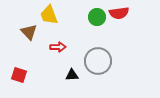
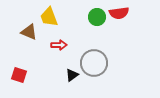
yellow trapezoid: moved 2 px down
brown triangle: rotated 24 degrees counterclockwise
red arrow: moved 1 px right, 2 px up
gray circle: moved 4 px left, 2 px down
black triangle: rotated 32 degrees counterclockwise
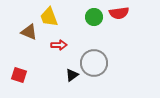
green circle: moved 3 px left
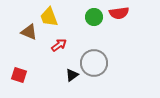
red arrow: rotated 35 degrees counterclockwise
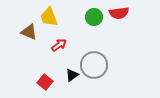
gray circle: moved 2 px down
red square: moved 26 px right, 7 px down; rotated 21 degrees clockwise
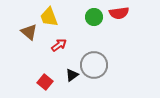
brown triangle: rotated 18 degrees clockwise
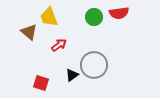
red square: moved 4 px left, 1 px down; rotated 21 degrees counterclockwise
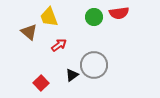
red square: rotated 28 degrees clockwise
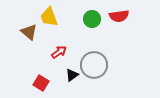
red semicircle: moved 3 px down
green circle: moved 2 px left, 2 px down
red arrow: moved 7 px down
red square: rotated 14 degrees counterclockwise
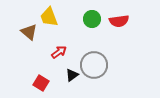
red semicircle: moved 5 px down
